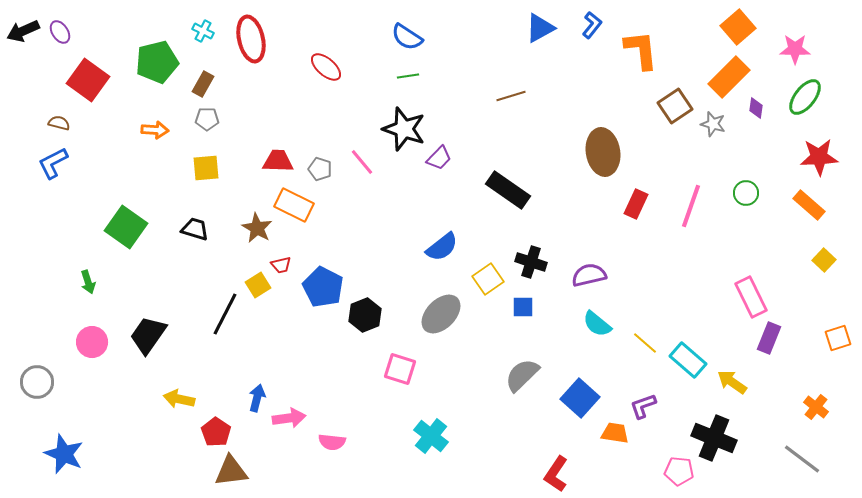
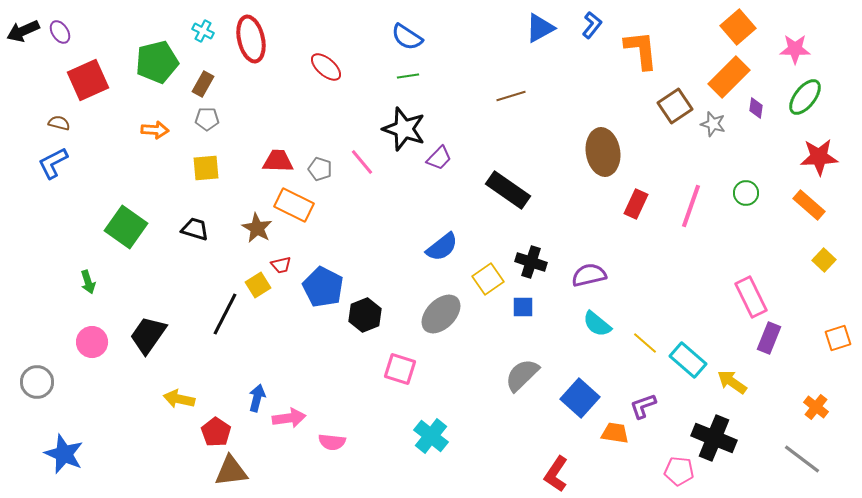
red square at (88, 80): rotated 30 degrees clockwise
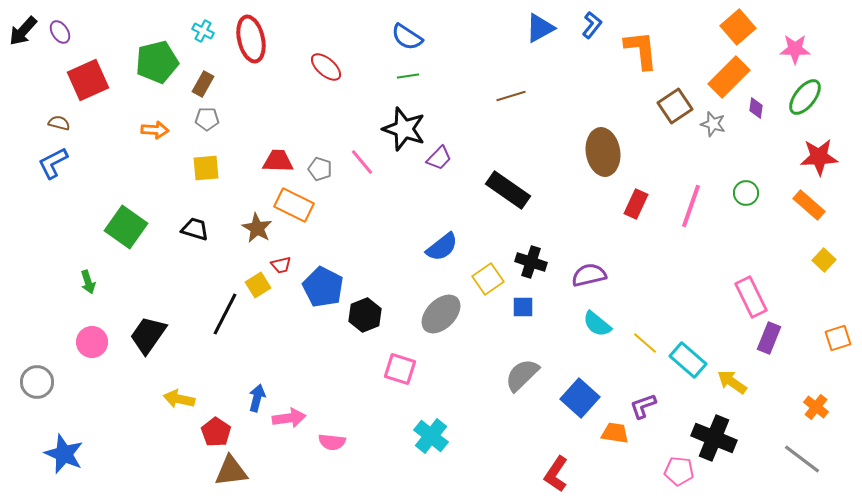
black arrow at (23, 31): rotated 24 degrees counterclockwise
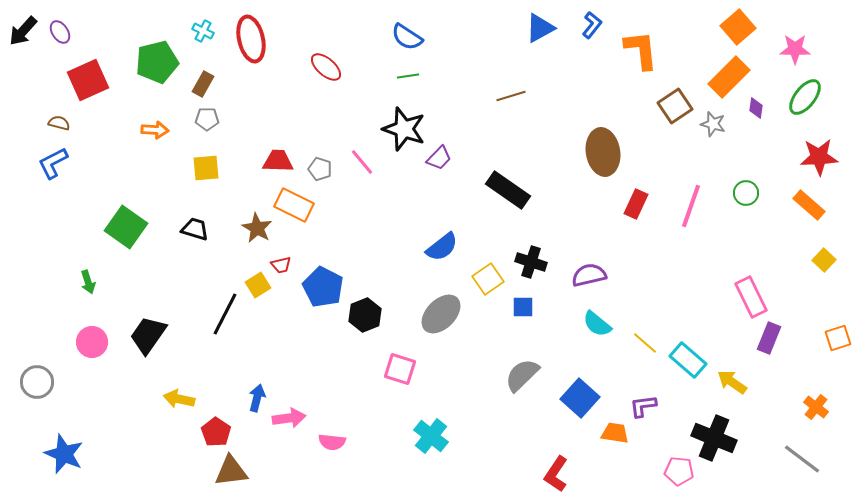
purple L-shape at (643, 406): rotated 12 degrees clockwise
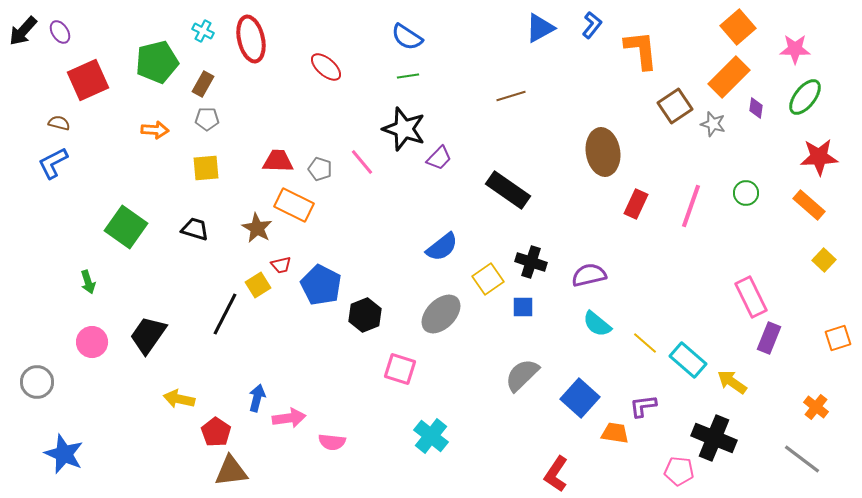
blue pentagon at (323, 287): moved 2 px left, 2 px up
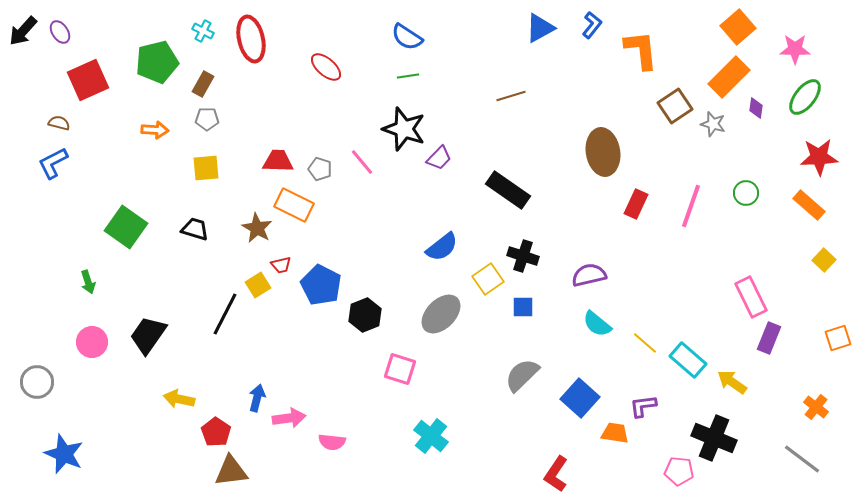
black cross at (531, 262): moved 8 px left, 6 px up
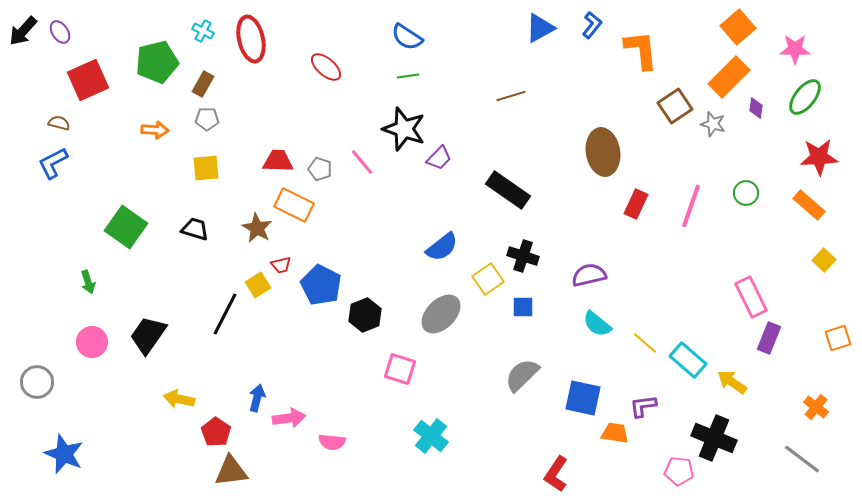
blue square at (580, 398): moved 3 px right; rotated 30 degrees counterclockwise
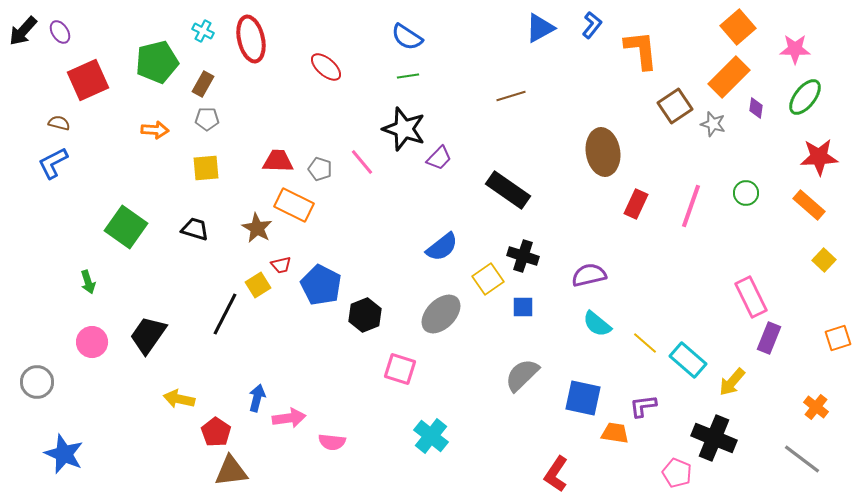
yellow arrow at (732, 382): rotated 84 degrees counterclockwise
pink pentagon at (679, 471): moved 2 px left, 2 px down; rotated 16 degrees clockwise
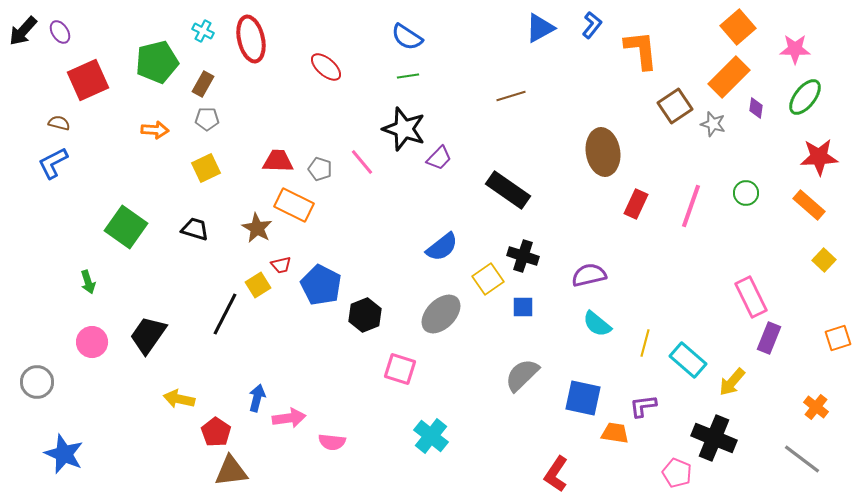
yellow square at (206, 168): rotated 20 degrees counterclockwise
yellow line at (645, 343): rotated 64 degrees clockwise
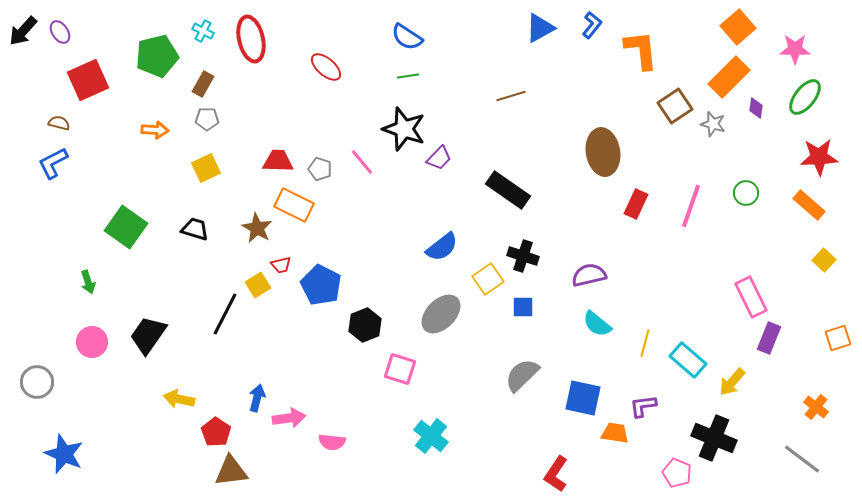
green pentagon at (157, 62): moved 6 px up
black hexagon at (365, 315): moved 10 px down
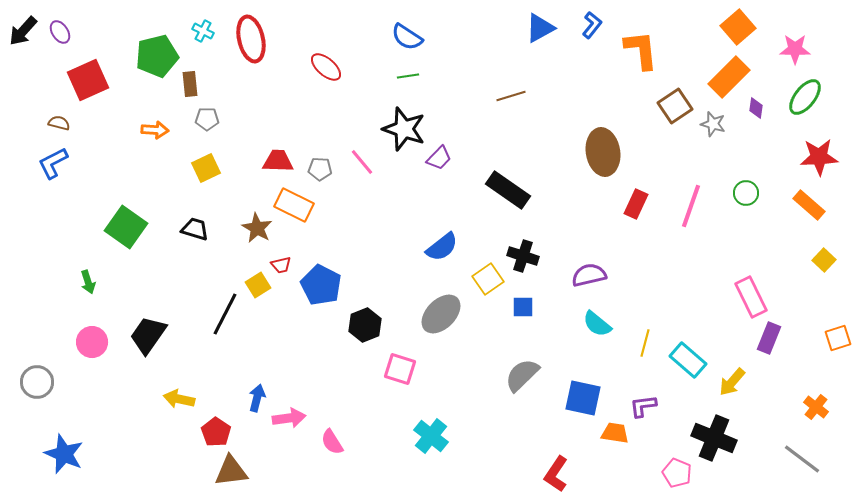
brown rectangle at (203, 84): moved 13 px left; rotated 35 degrees counterclockwise
gray pentagon at (320, 169): rotated 15 degrees counterclockwise
pink semicircle at (332, 442): rotated 52 degrees clockwise
